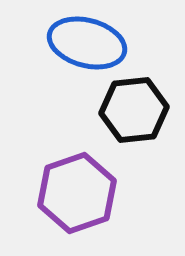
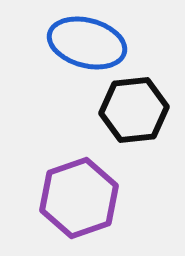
purple hexagon: moved 2 px right, 5 px down
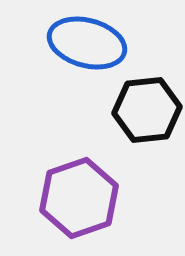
black hexagon: moved 13 px right
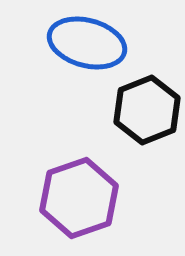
black hexagon: rotated 16 degrees counterclockwise
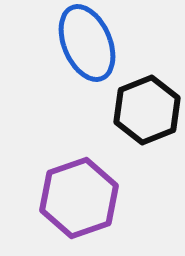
blue ellipse: rotated 52 degrees clockwise
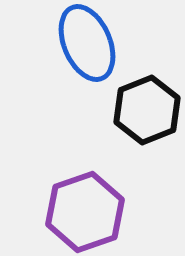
purple hexagon: moved 6 px right, 14 px down
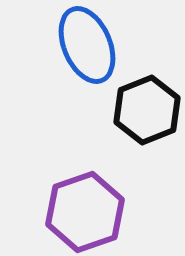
blue ellipse: moved 2 px down
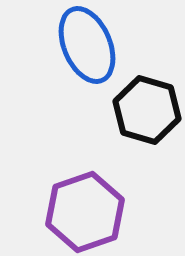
black hexagon: rotated 22 degrees counterclockwise
